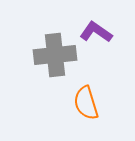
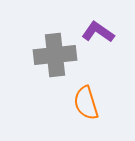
purple L-shape: moved 2 px right
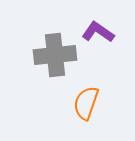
orange semicircle: rotated 36 degrees clockwise
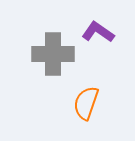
gray cross: moved 2 px left, 1 px up; rotated 6 degrees clockwise
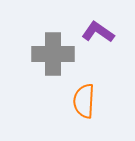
orange semicircle: moved 2 px left, 2 px up; rotated 16 degrees counterclockwise
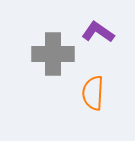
orange semicircle: moved 9 px right, 8 px up
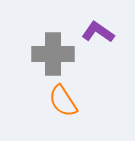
orange semicircle: moved 30 px left, 8 px down; rotated 36 degrees counterclockwise
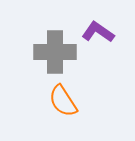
gray cross: moved 2 px right, 2 px up
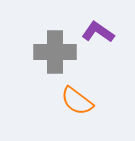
orange semicircle: moved 14 px right; rotated 20 degrees counterclockwise
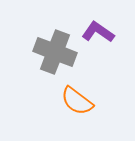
gray cross: rotated 21 degrees clockwise
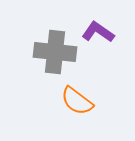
gray cross: rotated 15 degrees counterclockwise
